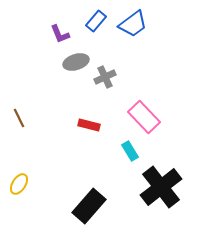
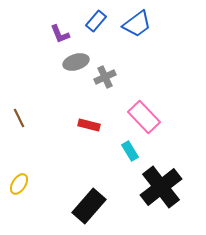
blue trapezoid: moved 4 px right
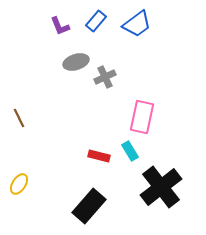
purple L-shape: moved 8 px up
pink rectangle: moved 2 px left; rotated 56 degrees clockwise
red rectangle: moved 10 px right, 31 px down
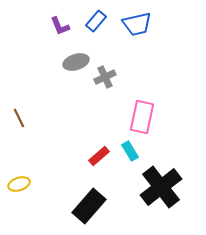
blue trapezoid: rotated 24 degrees clockwise
red rectangle: rotated 55 degrees counterclockwise
yellow ellipse: rotated 40 degrees clockwise
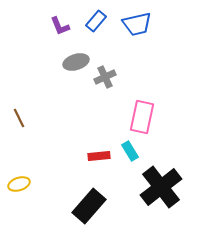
red rectangle: rotated 35 degrees clockwise
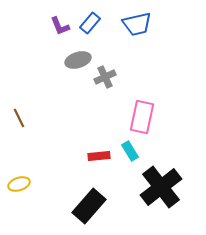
blue rectangle: moved 6 px left, 2 px down
gray ellipse: moved 2 px right, 2 px up
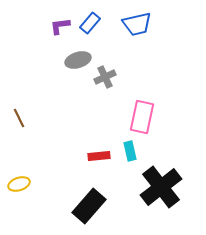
purple L-shape: rotated 105 degrees clockwise
cyan rectangle: rotated 18 degrees clockwise
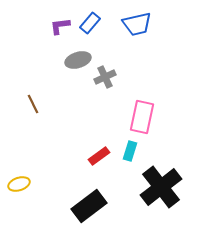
brown line: moved 14 px right, 14 px up
cyan rectangle: rotated 30 degrees clockwise
red rectangle: rotated 30 degrees counterclockwise
black rectangle: rotated 12 degrees clockwise
